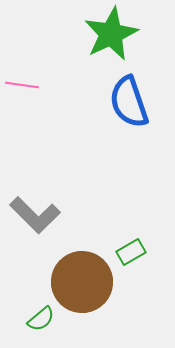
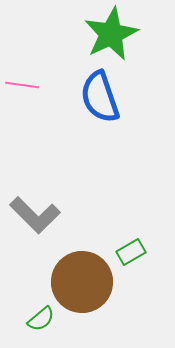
blue semicircle: moved 29 px left, 5 px up
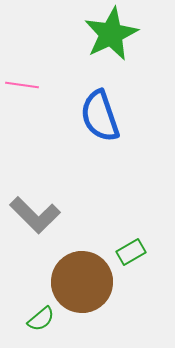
blue semicircle: moved 19 px down
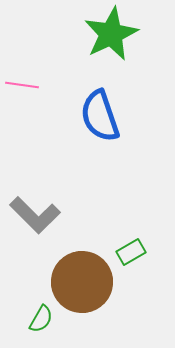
green semicircle: rotated 20 degrees counterclockwise
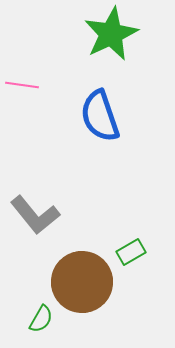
gray L-shape: rotated 6 degrees clockwise
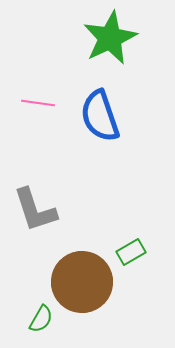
green star: moved 1 px left, 4 px down
pink line: moved 16 px right, 18 px down
gray L-shape: moved 5 px up; rotated 21 degrees clockwise
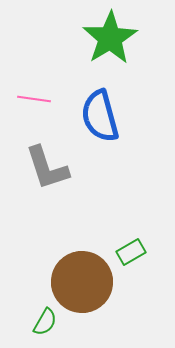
green star: rotated 6 degrees counterclockwise
pink line: moved 4 px left, 4 px up
blue semicircle: rotated 4 degrees clockwise
gray L-shape: moved 12 px right, 42 px up
green semicircle: moved 4 px right, 3 px down
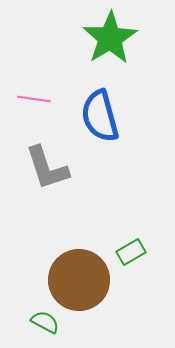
brown circle: moved 3 px left, 2 px up
green semicircle: rotated 92 degrees counterclockwise
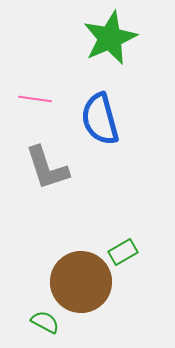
green star: rotated 8 degrees clockwise
pink line: moved 1 px right
blue semicircle: moved 3 px down
green rectangle: moved 8 px left
brown circle: moved 2 px right, 2 px down
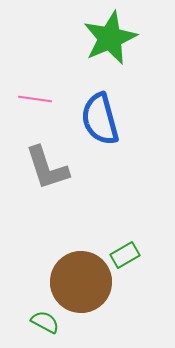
green rectangle: moved 2 px right, 3 px down
